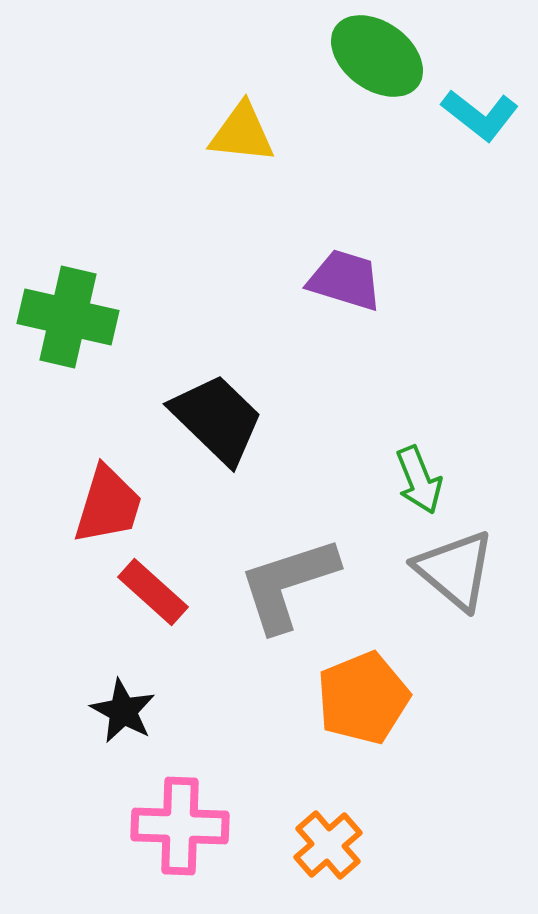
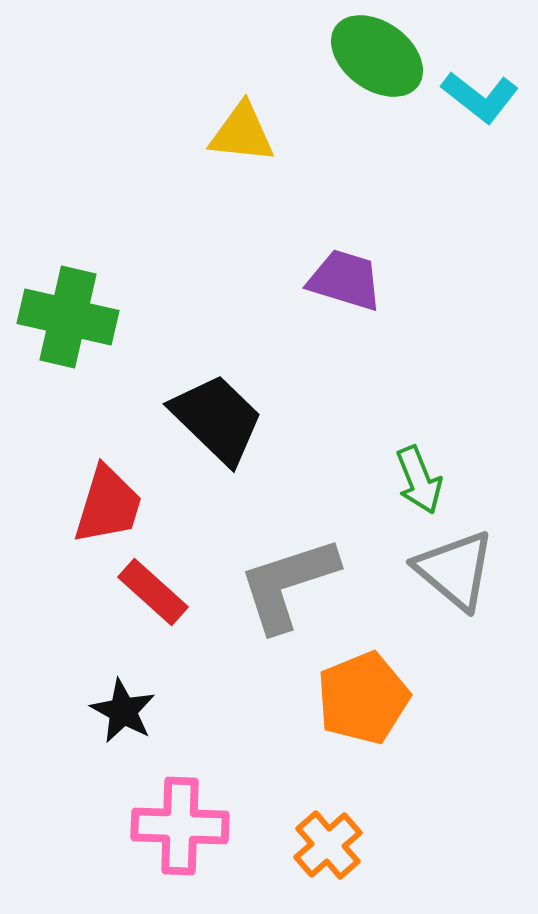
cyan L-shape: moved 18 px up
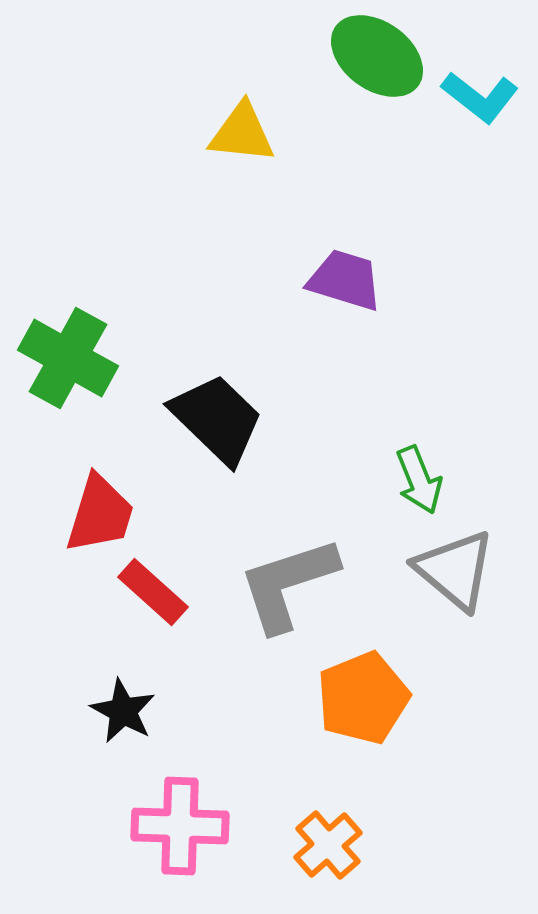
green cross: moved 41 px down; rotated 16 degrees clockwise
red trapezoid: moved 8 px left, 9 px down
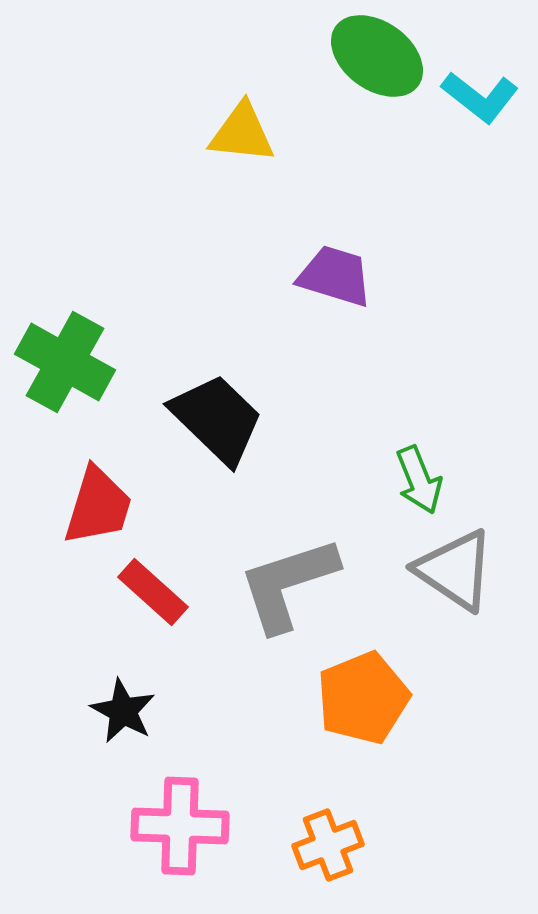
purple trapezoid: moved 10 px left, 4 px up
green cross: moved 3 px left, 4 px down
red trapezoid: moved 2 px left, 8 px up
gray triangle: rotated 6 degrees counterclockwise
orange cross: rotated 20 degrees clockwise
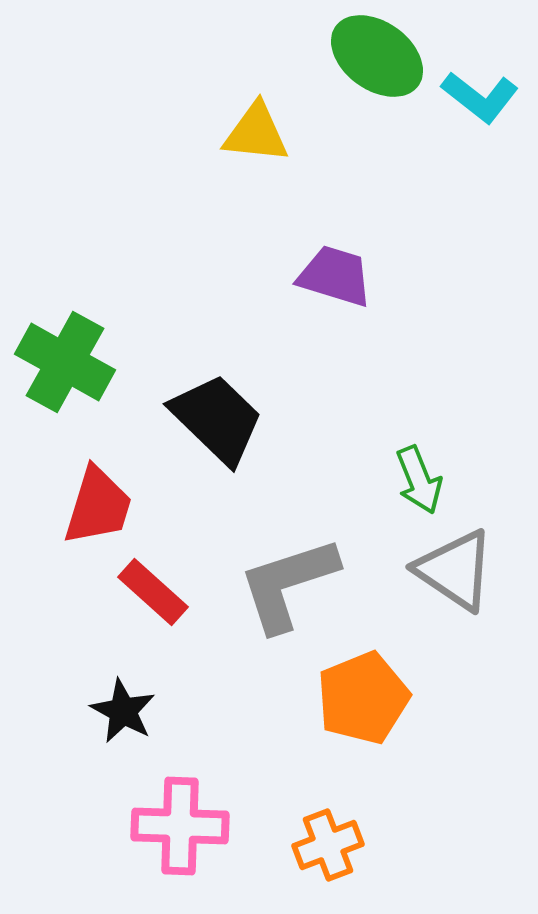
yellow triangle: moved 14 px right
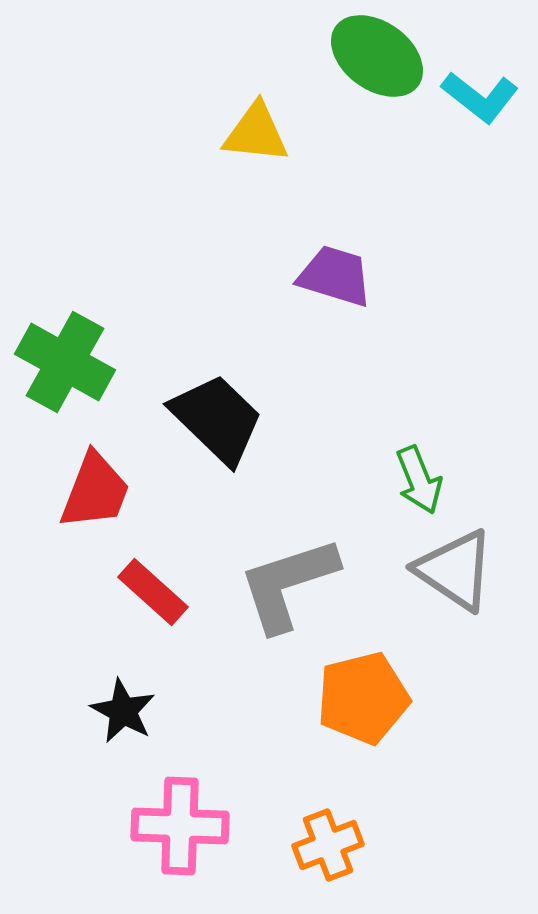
red trapezoid: moved 3 px left, 15 px up; rotated 4 degrees clockwise
orange pentagon: rotated 8 degrees clockwise
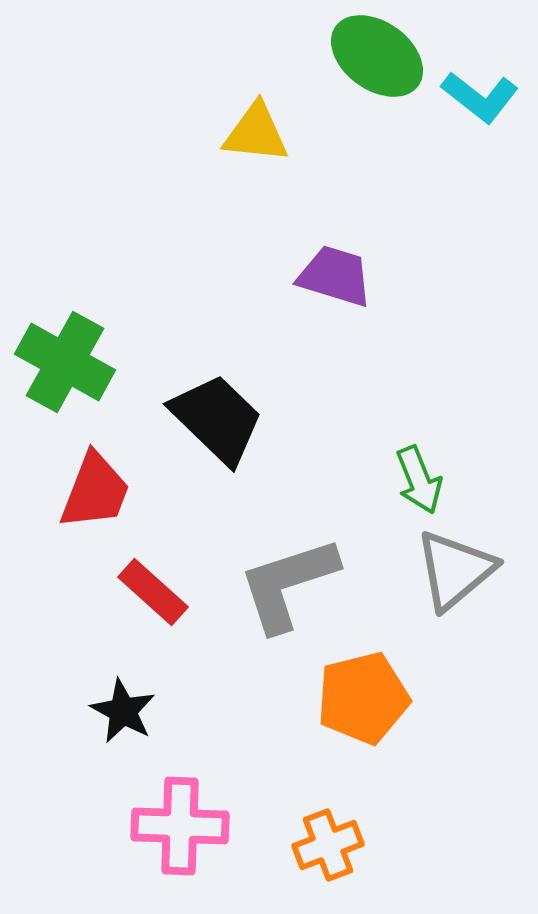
gray triangle: rotated 46 degrees clockwise
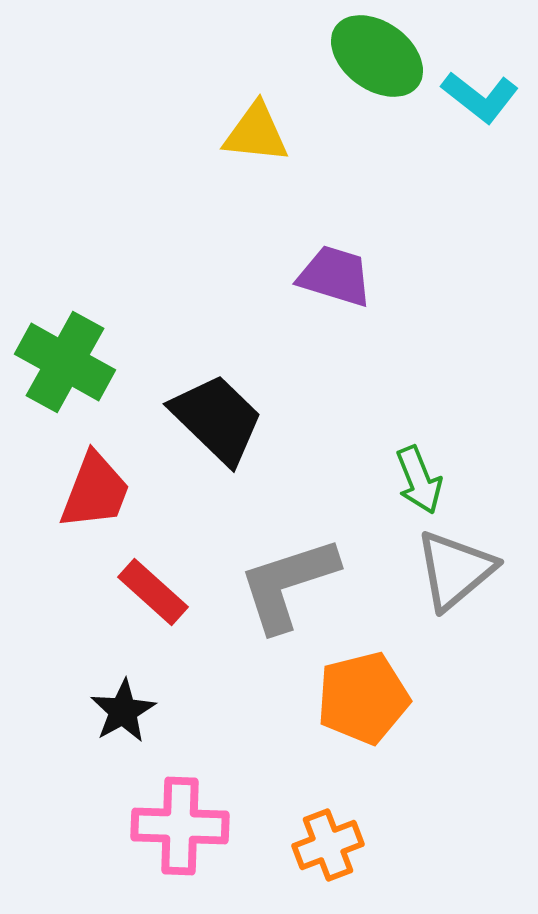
black star: rotated 14 degrees clockwise
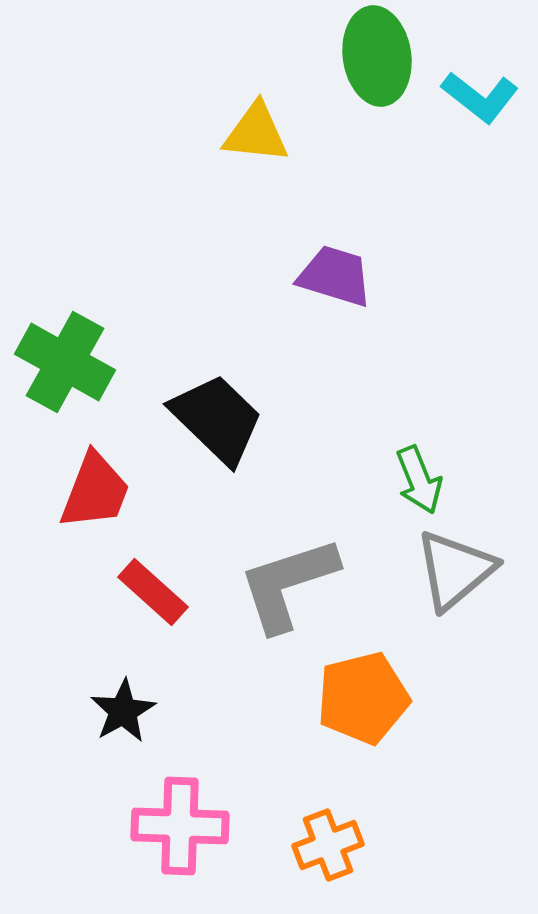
green ellipse: rotated 46 degrees clockwise
